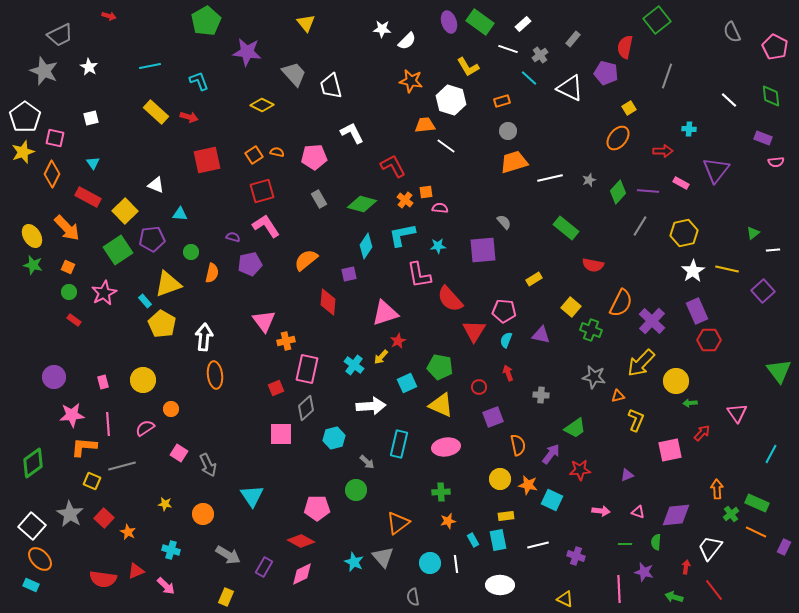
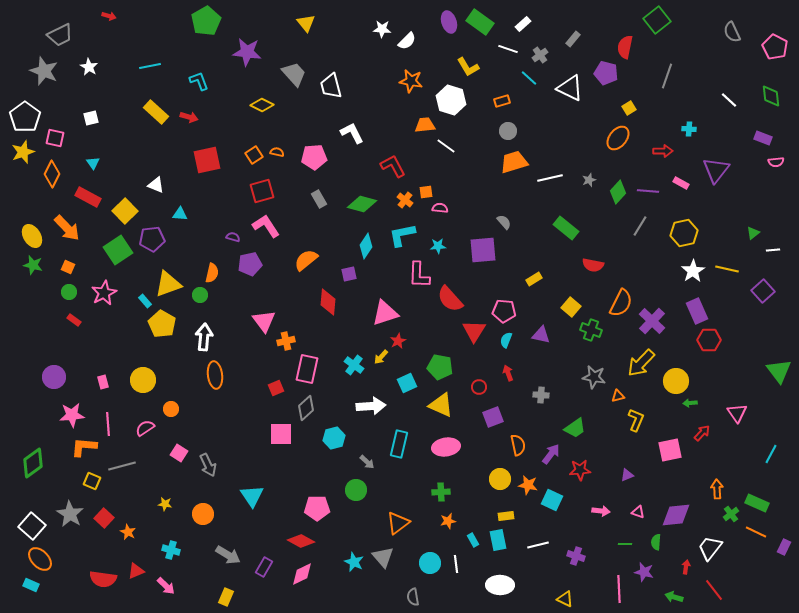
green circle at (191, 252): moved 9 px right, 43 px down
pink L-shape at (419, 275): rotated 12 degrees clockwise
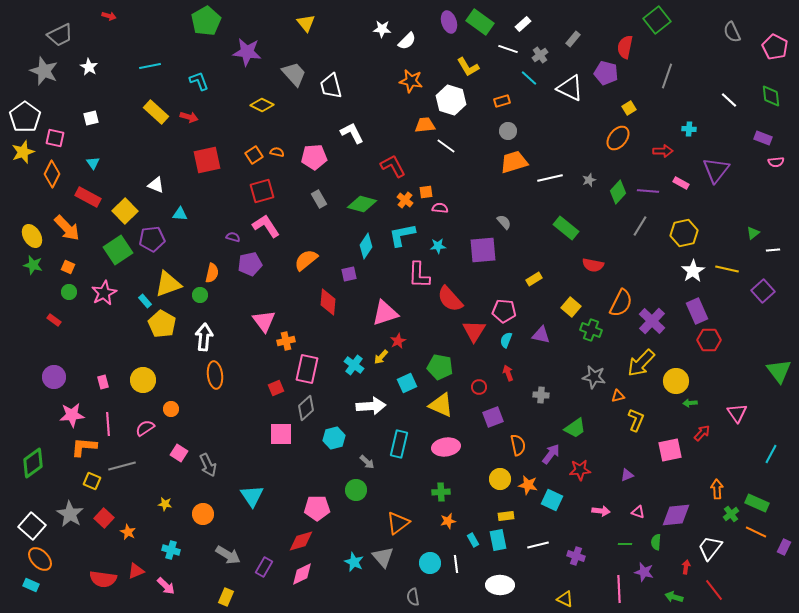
red rectangle at (74, 320): moved 20 px left
red diamond at (301, 541): rotated 44 degrees counterclockwise
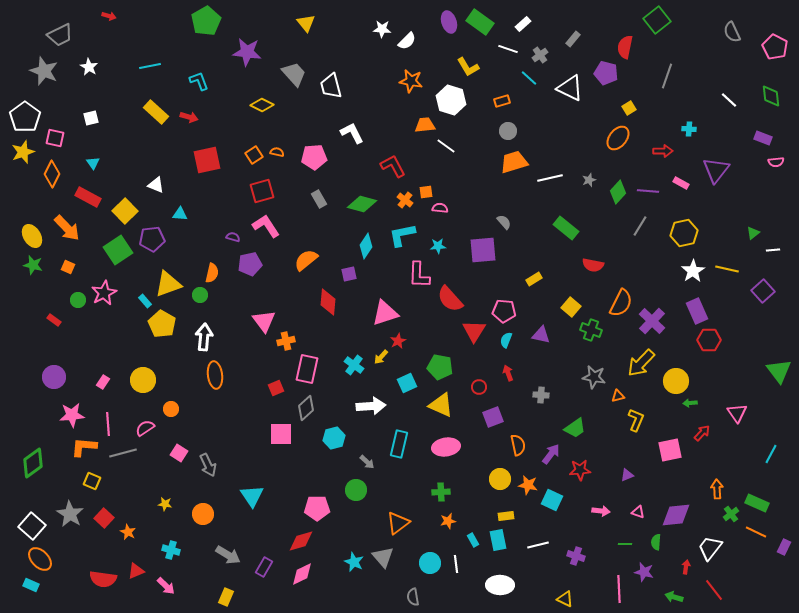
green circle at (69, 292): moved 9 px right, 8 px down
pink rectangle at (103, 382): rotated 48 degrees clockwise
gray line at (122, 466): moved 1 px right, 13 px up
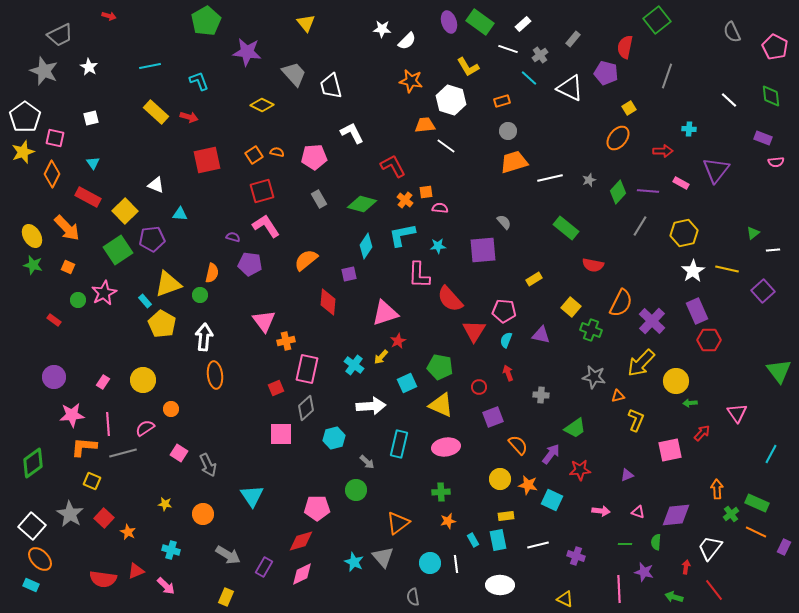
purple pentagon at (250, 264): rotated 20 degrees clockwise
orange semicircle at (518, 445): rotated 30 degrees counterclockwise
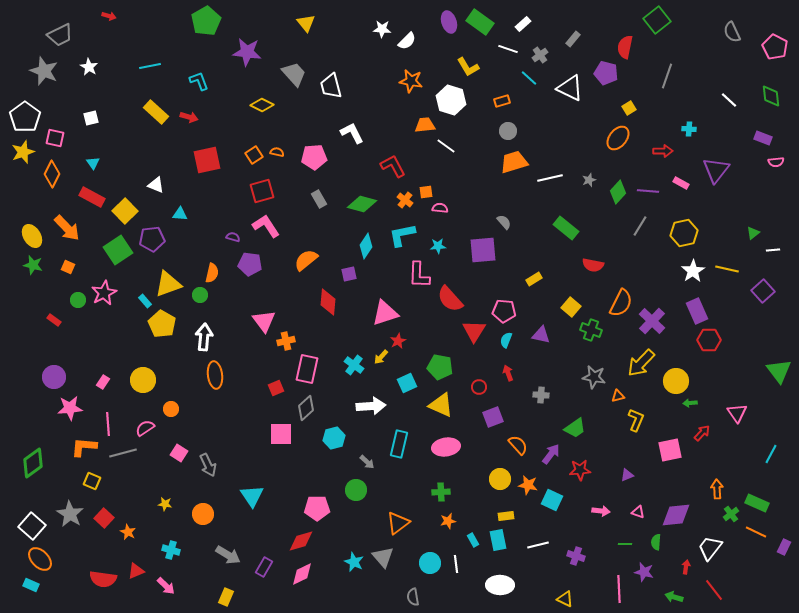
red rectangle at (88, 197): moved 4 px right
pink star at (72, 415): moved 2 px left, 7 px up
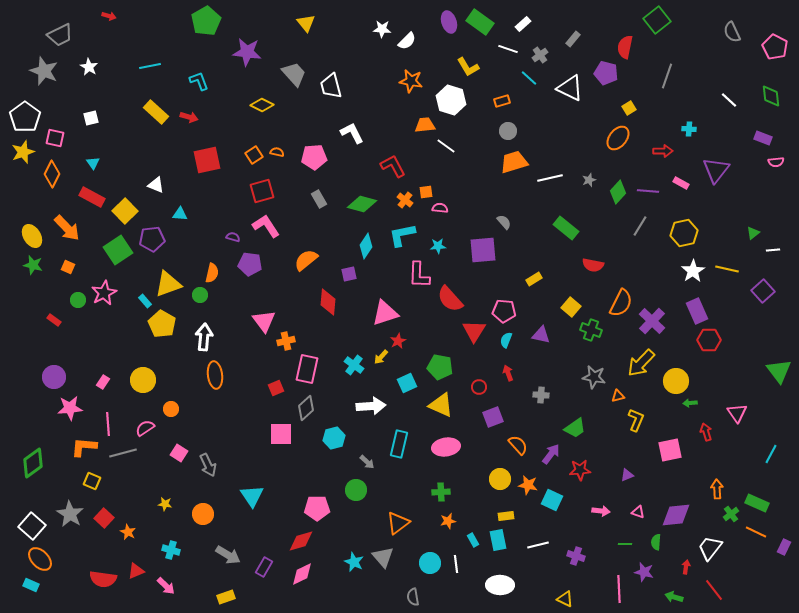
red arrow at (702, 433): moved 4 px right, 1 px up; rotated 60 degrees counterclockwise
yellow rectangle at (226, 597): rotated 48 degrees clockwise
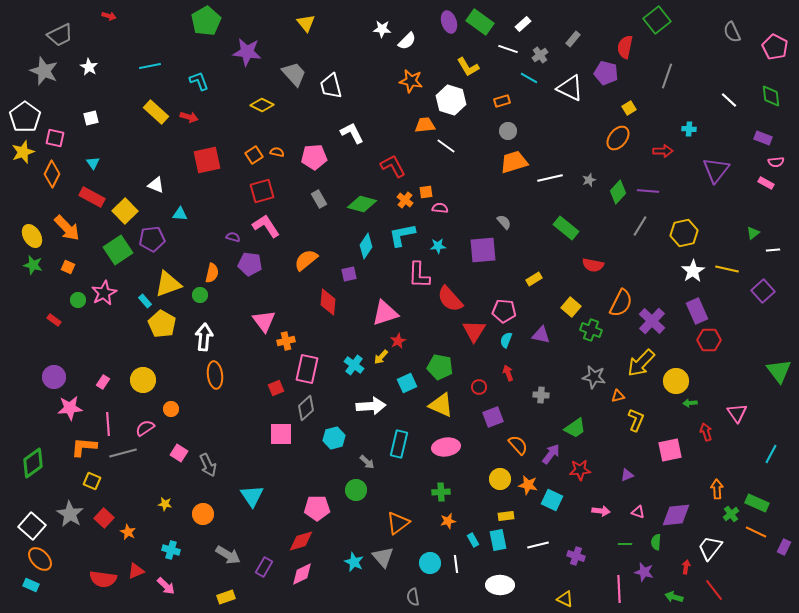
cyan line at (529, 78): rotated 12 degrees counterclockwise
pink rectangle at (681, 183): moved 85 px right
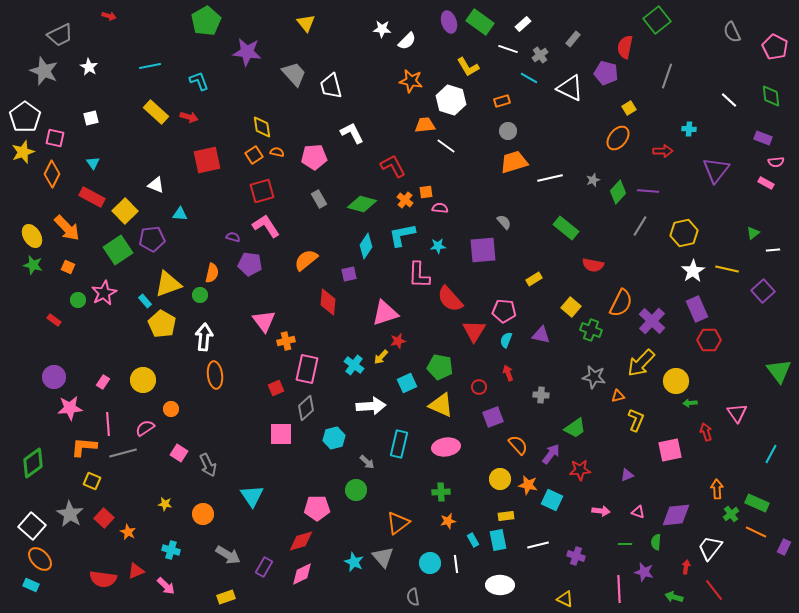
yellow diamond at (262, 105): moved 22 px down; rotated 55 degrees clockwise
gray star at (589, 180): moved 4 px right
purple rectangle at (697, 311): moved 2 px up
red star at (398, 341): rotated 14 degrees clockwise
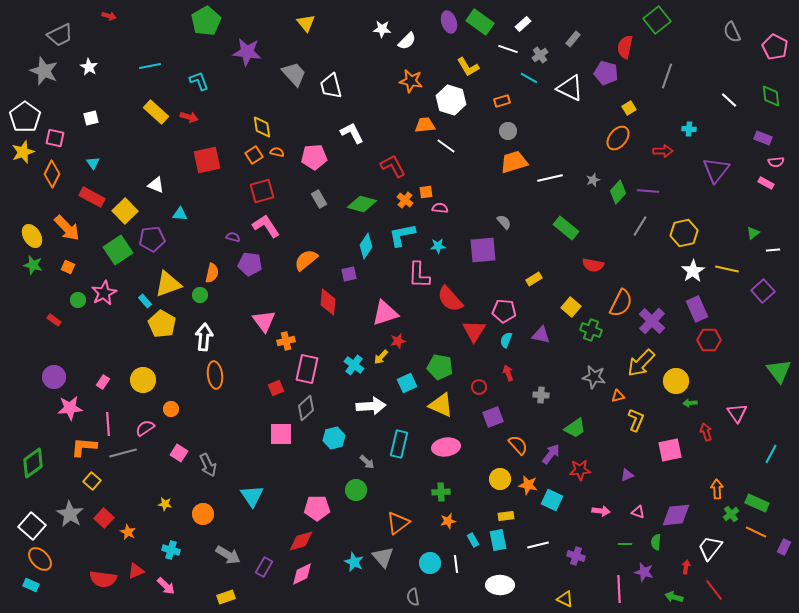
yellow square at (92, 481): rotated 18 degrees clockwise
